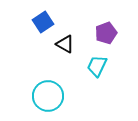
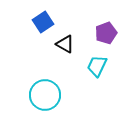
cyan circle: moved 3 px left, 1 px up
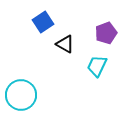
cyan circle: moved 24 px left
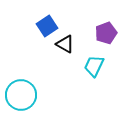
blue square: moved 4 px right, 4 px down
cyan trapezoid: moved 3 px left
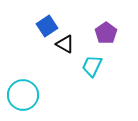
purple pentagon: rotated 15 degrees counterclockwise
cyan trapezoid: moved 2 px left
cyan circle: moved 2 px right
